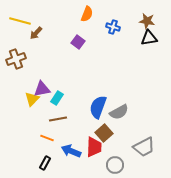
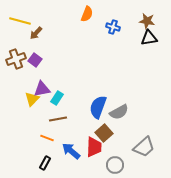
purple square: moved 43 px left, 18 px down
gray trapezoid: rotated 15 degrees counterclockwise
blue arrow: rotated 18 degrees clockwise
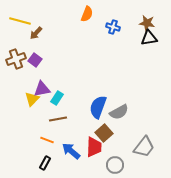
brown star: moved 2 px down
orange line: moved 2 px down
gray trapezoid: rotated 10 degrees counterclockwise
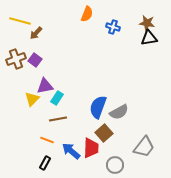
purple triangle: moved 3 px right, 3 px up
red trapezoid: moved 3 px left, 1 px down
